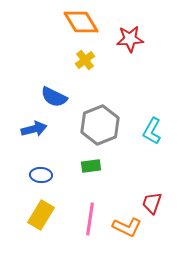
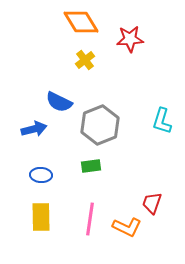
blue semicircle: moved 5 px right, 5 px down
cyan L-shape: moved 10 px right, 10 px up; rotated 12 degrees counterclockwise
yellow rectangle: moved 2 px down; rotated 32 degrees counterclockwise
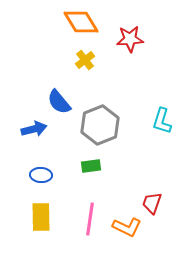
blue semicircle: rotated 24 degrees clockwise
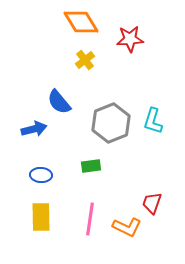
cyan L-shape: moved 9 px left
gray hexagon: moved 11 px right, 2 px up
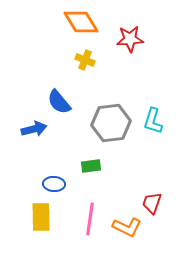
yellow cross: rotated 30 degrees counterclockwise
gray hexagon: rotated 15 degrees clockwise
blue ellipse: moved 13 px right, 9 px down
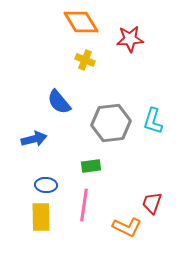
blue arrow: moved 10 px down
blue ellipse: moved 8 px left, 1 px down
pink line: moved 6 px left, 14 px up
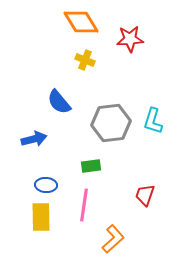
red trapezoid: moved 7 px left, 8 px up
orange L-shape: moved 14 px left, 12 px down; rotated 68 degrees counterclockwise
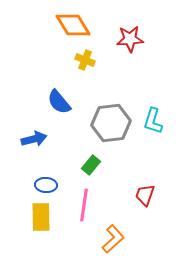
orange diamond: moved 8 px left, 3 px down
green rectangle: moved 1 px up; rotated 42 degrees counterclockwise
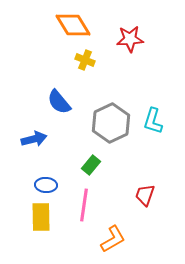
gray hexagon: rotated 18 degrees counterclockwise
orange L-shape: rotated 12 degrees clockwise
